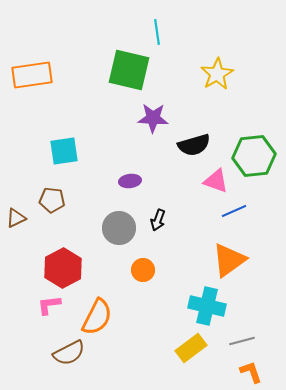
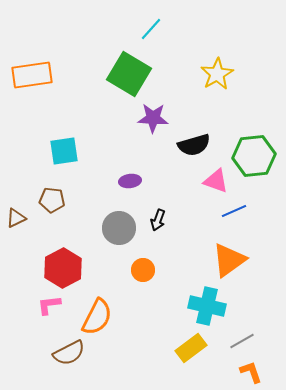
cyan line: moved 6 px left, 3 px up; rotated 50 degrees clockwise
green square: moved 4 px down; rotated 18 degrees clockwise
gray line: rotated 15 degrees counterclockwise
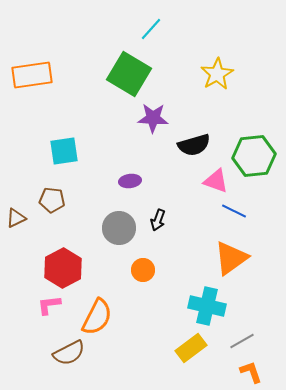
blue line: rotated 50 degrees clockwise
orange triangle: moved 2 px right, 2 px up
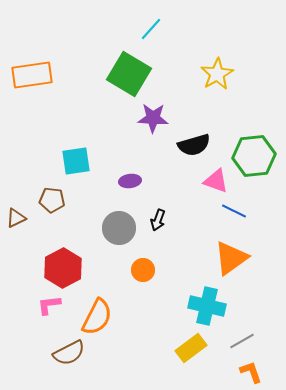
cyan square: moved 12 px right, 10 px down
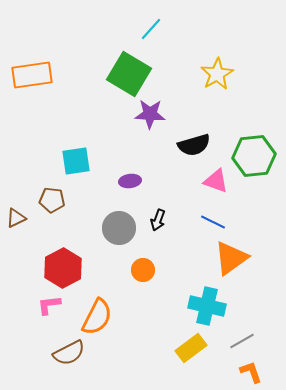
purple star: moved 3 px left, 4 px up
blue line: moved 21 px left, 11 px down
